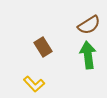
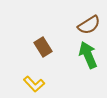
green arrow: rotated 16 degrees counterclockwise
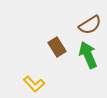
brown semicircle: moved 1 px right
brown rectangle: moved 14 px right
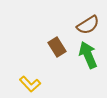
brown semicircle: moved 2 px left
yellow L-shape: moved 4 px left
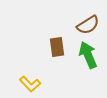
brown rectangle: rotated 24 degrees clockwise
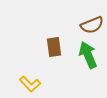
brown semicircle: moved 4 px right; rotated 10 degrees clockwise
brown rectangle: moved 3 px left
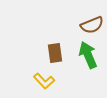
brown rectangle: moved 1 px right, 6 px down
yellow L-shape: moved 14 px right, 3 px up
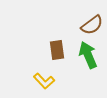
brown semicircle: rotated 15 degrees counterclockwise
brown rectangle: moved 2 px right, 3 px up
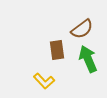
brown semicircle: moved 10 px left, 4 px down
green arrow: moved 4 px down
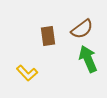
brown rectangle: moved 9 px left, 14 px up
yellow L-shape: moved 17 px left, 8 px up
